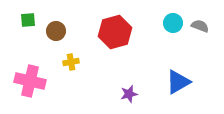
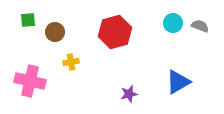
brown circle: moved 1 px left, 1 px down
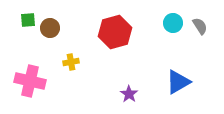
gray semicircle: rotated 36 degrees clockwise
brown circle: moved 5 px left, 4 px up
purple star: rotated 24 degrees counterclockwise
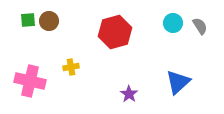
brown circle: moved 1 px left, 7 px up
yellow cross: moved 5 px down
blue triangle: rotated 12 degrees counterclockwise
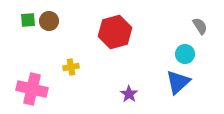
cyan circle: moved 12 px right, 31 px down
pink cross: moved 2 px right, 8 px down
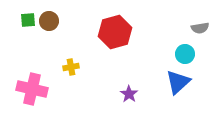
gray semicircle: moved 2 px down; rotated 114 degrees clockwise
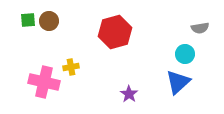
pink cross: moved 12 px right, 7 px up
